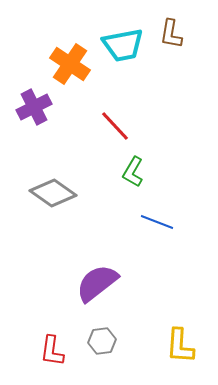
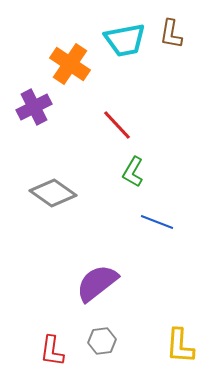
cyan trapezoid: moved 2 px right, 5 px up
red line: moved 2 px right, 1 px up
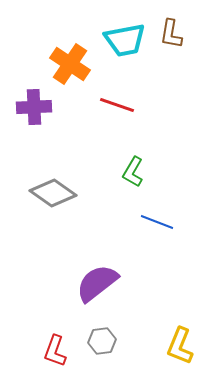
purple cross: rotated 24 degrees clockwise
red line: moved 20 px up; rotated 28 degrees counterclockwise
yellow L-shape: rotated 18 degrees clockwise
red L-shape: moved 3 px right; rotated 12 degrees clockwise
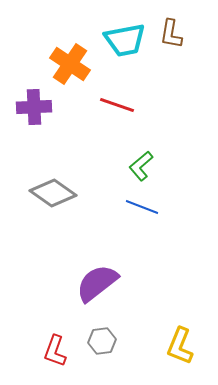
green L-shape: moved 8 px right, 6 px up; rotated 20 degrees clockwise
blue line: moved 15 px left, 15 px up
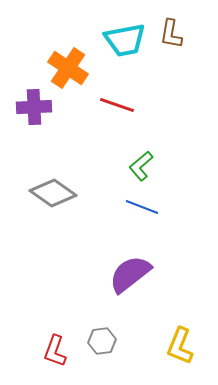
orange cross: moved 2 px left, 4 px down
purple semicircle: moved 33 px right, 9 px up
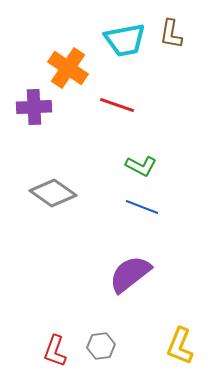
green L-shape: rotated 112 degrees counterclockwise
gray hexagon: moved 1 px left, 5 px down
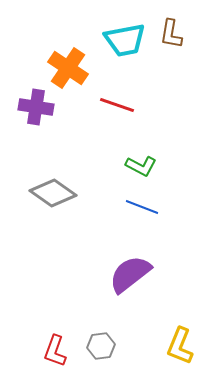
purple cross: moved 2 px right; rotated 12 degrees clockwise
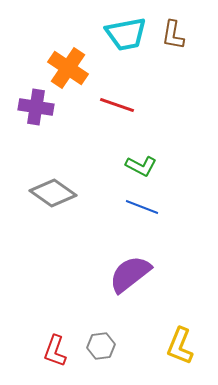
brown L-shape: moved 2 px right, 1 px down
cyan trapezoid: moved 1 px right, 6 px up
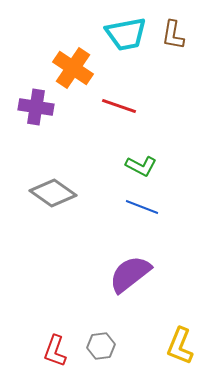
orange cross: moved 5 px right
red line: moved 2 px right, 1 px down
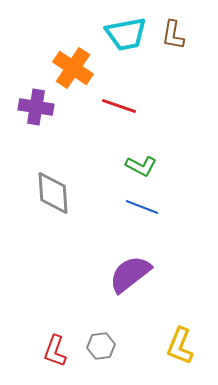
gray diamond: rotated 51 degrees clockwise
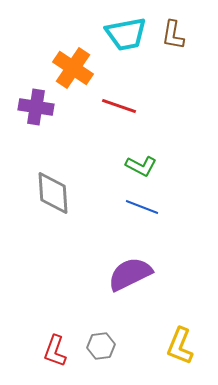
purple semicircle: rotated 12 degrees clockwise
